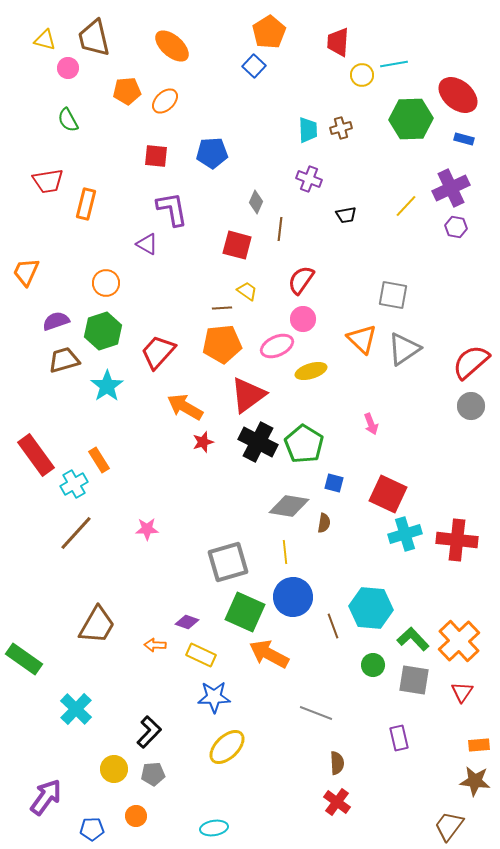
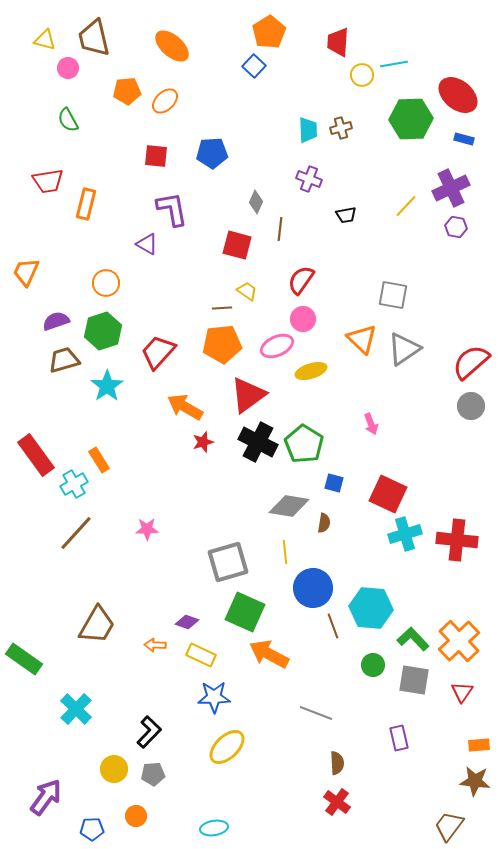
blue circle at (293, 597): moved 20 px right, 9 px up
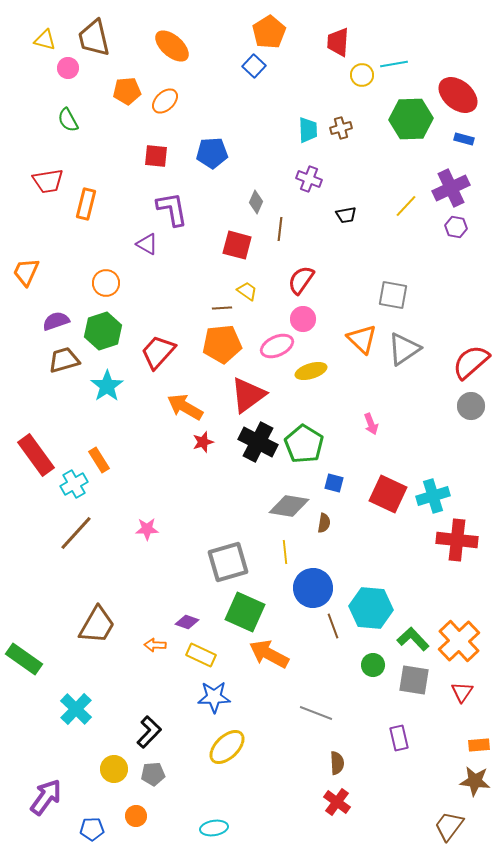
cyan cross at (405, 534): moved 28 px right, 38 px up
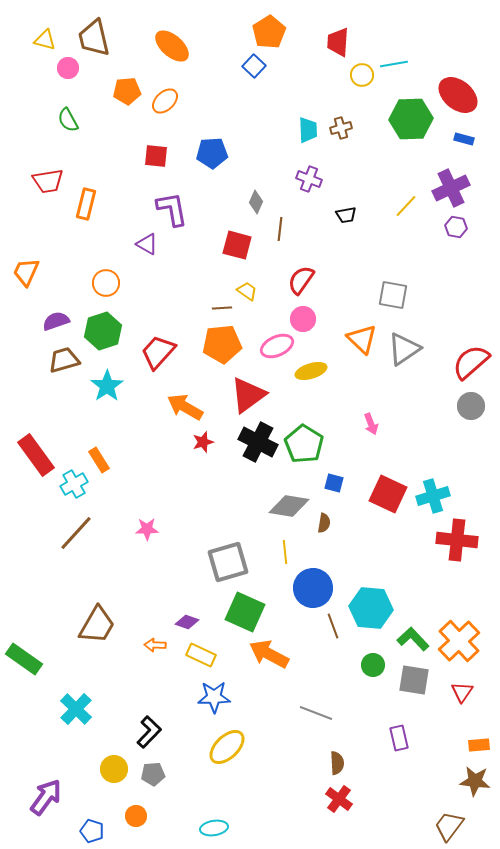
red cross at (337, 802): moved 2 px right, 3 px up
blue pentagon at (92, 829): moved 2 px down; rotated 20 degrees clockwise
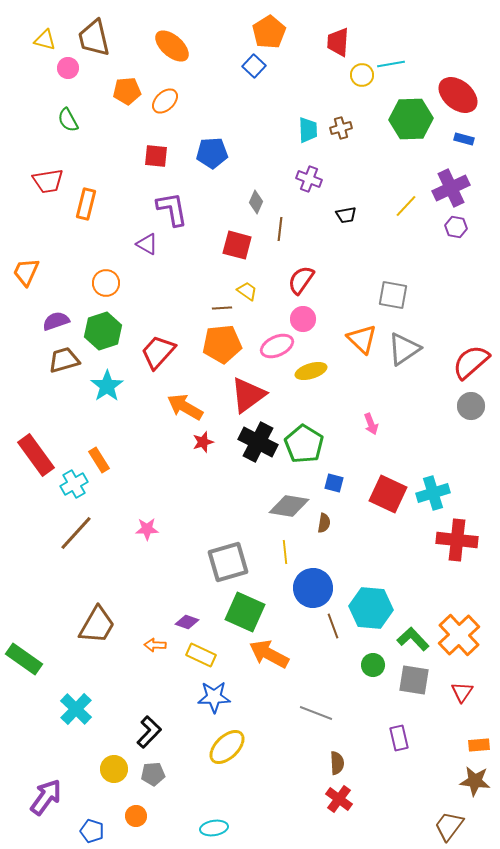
cyan line at (394, 64): moved 3 px left
cyan cross at (433, 496): moved 3 px up
orange cross at (459, 641): moved 6 px up
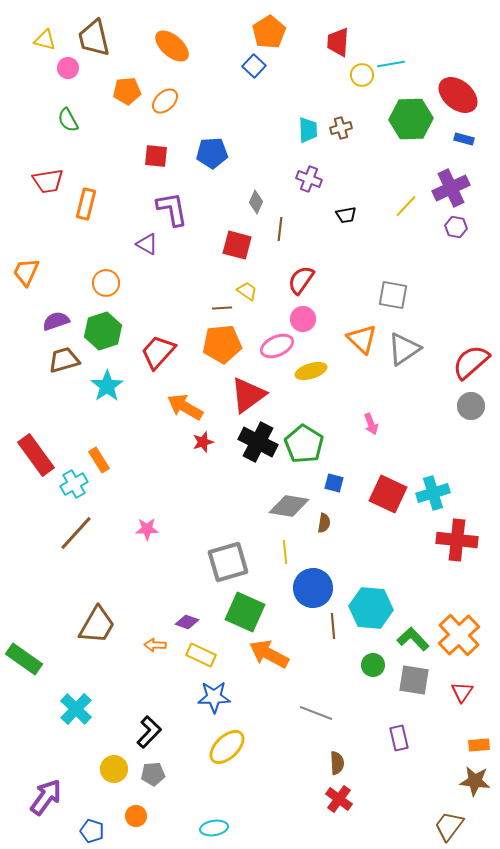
brown line at (333, 626): rotated 15 degrees clockwise
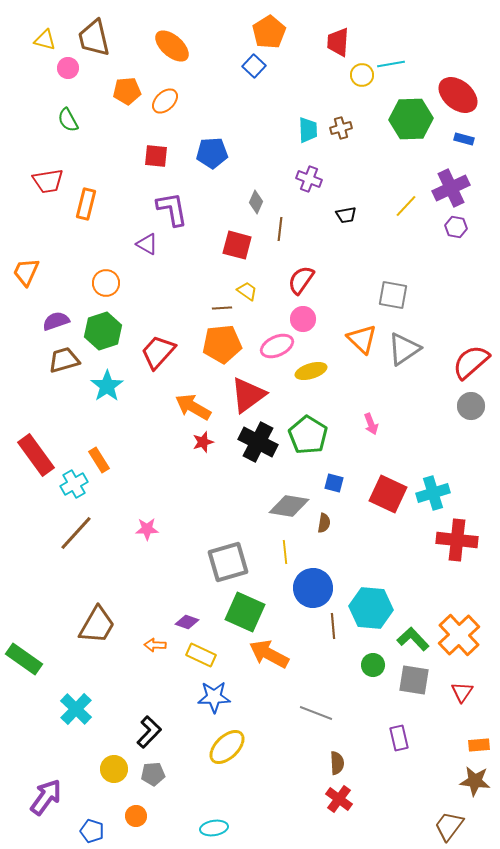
orange arrow at (185, 407): moved 8 px right
green pentagon at (304, 444): moved 4 px right, 9 px up
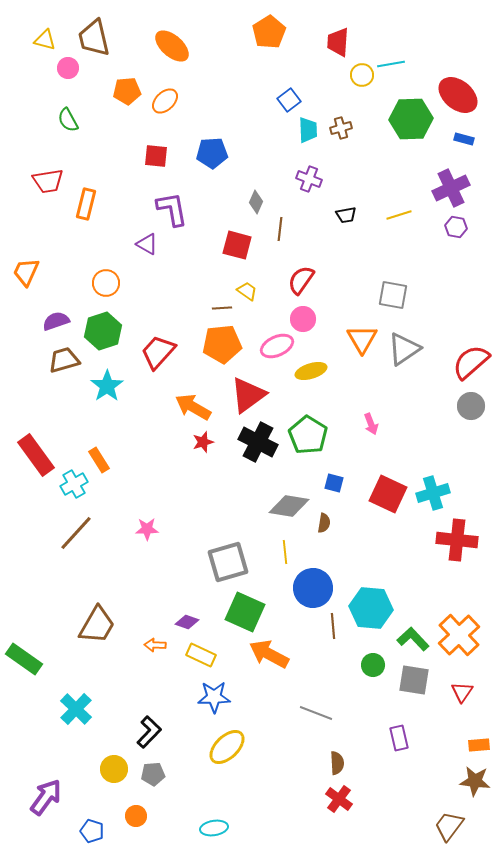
blue square at (254, 66): moved 35 px right, 34 px down; rotated 10 degrees clockwise
yellow line at (406, 206): moved 7 px left, 9 px down; rotated 30 degrees clockwise
orange triangle at (362, 339): rotated 16 degrees clockwise
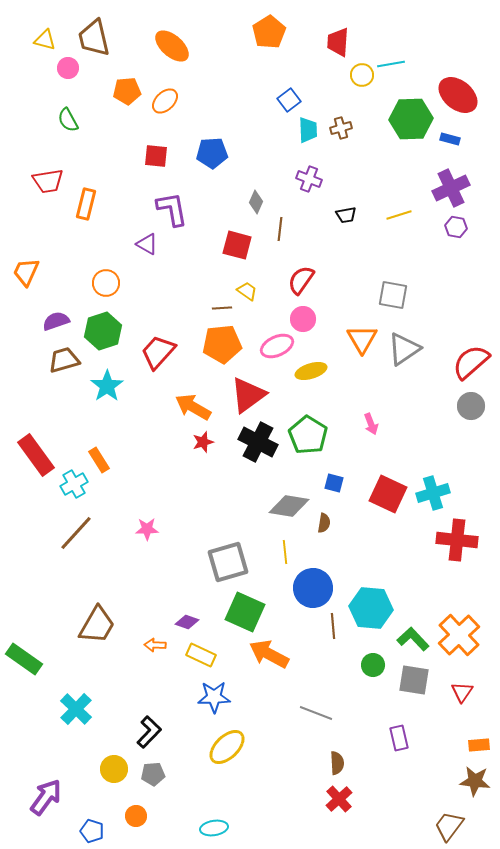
blue rectangle at (464, 139): moved 14 px left
red cross at (339, 799): rotated 12 degrees clockwise
